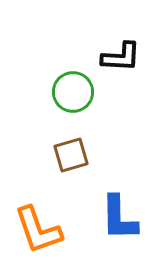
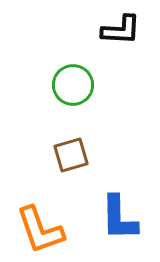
black L-shape: moved 27 px up
green circle: moved 7 px up
orange L-shape: moved 2 px right
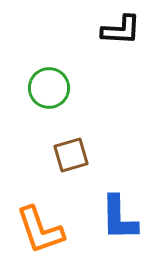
green circle: moved 24 px left, 3 px down
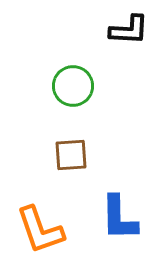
black L-shape: moved 8 px right
green circle: moved 24 px right, 2 px up
brown square: rotated 12 degrees clockwise
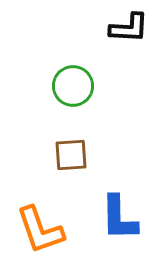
black L-shape: moved 2 px up
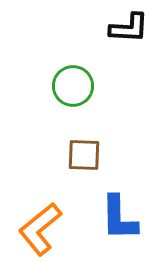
brown square: moved 13 px right; rotated 6 degrees clockwise
orange L-shape: moved 1 px up; rotated 70 degrees clockwise
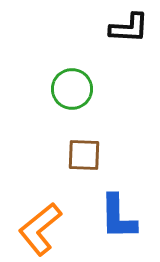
green circle: moved 1 px left, 3 px down
blue L-shape: moved 1 px left, 1 px up
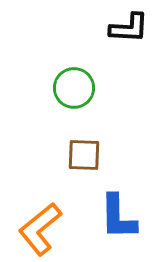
green circle: moved 2 px right, 1 px up
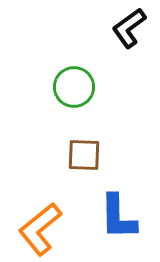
black L-shape: rotated 141 degrees clockwise
green circle: moved 1 px up
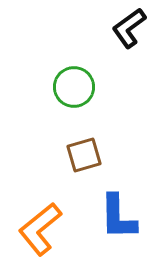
brown square: rotated 18 degrees counterclockwise
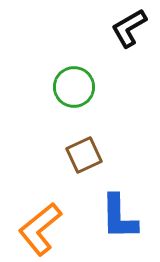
black L-shape: rotated 6 degrees clockwise
brown square: rotated 9 degrees counterclockwise
blue L-shape: moved 1 px right
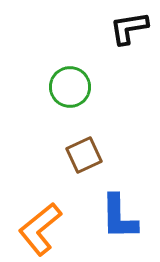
black L-shape: rotated 21 degrees clockwise
green circle: moved 4 px left
